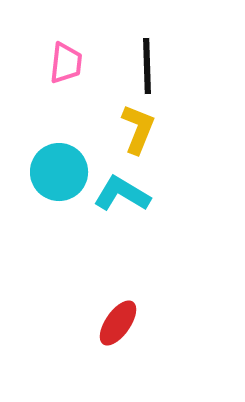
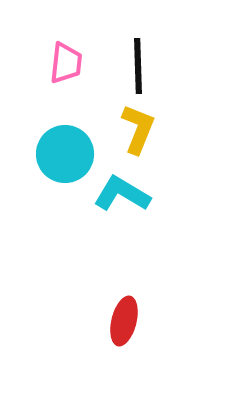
black line: moved 9 px left
cyan circle: moved 6 px right, 18 px up
red ellipse: moved 6 px right, 2 px up; rotated 21 degrees counterclockwise
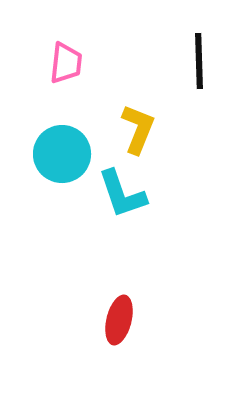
black line: moved 61 px right, 5 px up
cyan circle: moved 3 px left
cyan L-shape: rotated 140 degrees counterclockwise
red ellipse: moved 5 px left, 1 px up
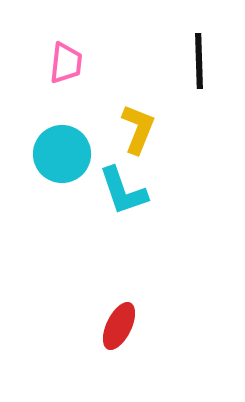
cyan L-shape: moved 1 px right, 3 px up
red ellipse: moved 6 px down; rotated 12 degrees clockwise
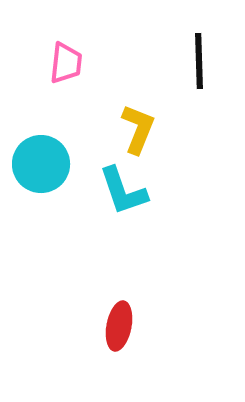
cyan circle: moved 21 px left, 10 px down
red ellipse: rotated 15 degrees counterclockwise
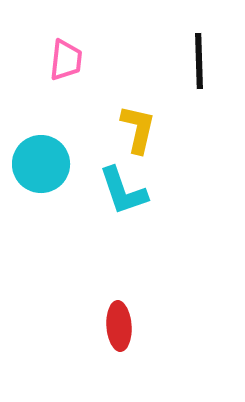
pink trapezoid: moved 3 px up
yellow L-shape: rotated 9 degrees counterclockwise
red ellipse: rotated 15 degrees counterclockwise
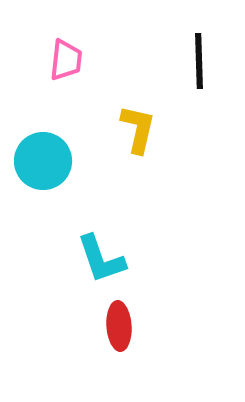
cyan circle: moved 2 px right, 3 px up
cyan L-shape: moved 22 px left, 68 px down
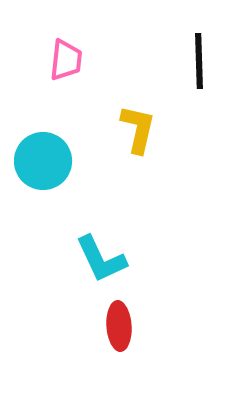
cyan L-shape: rotated 6 degrees counterclockwise
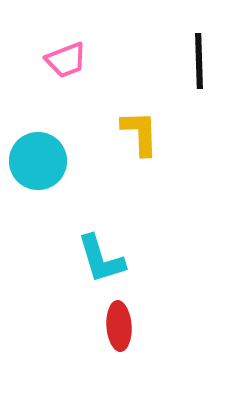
pink trapezoid: rotated 63 degrees clockwise
yellow L-shape: moved 2 px right, 4 px down; rotated 15 degrees counterclockwise
cyan circle: moved 5 px left
cyan L-shape: rotated 8 degrees clockwise
